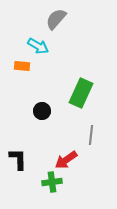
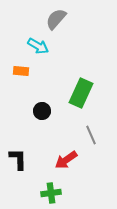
orange rectangle: moved 1 px left, 5 px down
gray line: rotated 30 degrees counterclockwise
green cross: moved 1 px left, 11 px down
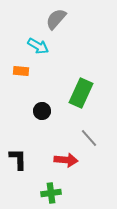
gray line: moved 2 px left, 3 px down; rotated 18 degrees counterclockwise
red arrow: rotated 140 degrees counterclockwise
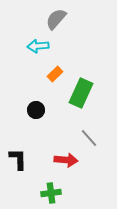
cyan arrow: rotated 145 degrees clockwise
orange rectangle: moved 34 px right, 3 px down; rotated 49 degrees counterclockwise
black circle: moved 6 px left, 1 px up
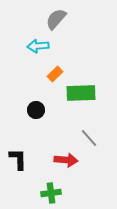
green rectangle: rotated 64 degrees clockwise
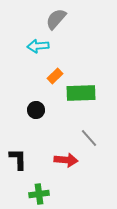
orange rectangle: moved 2 px down
green cross: moved 12 px left, 1 px down
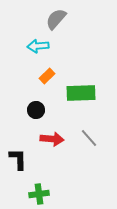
orange rectangle: moved 8 px left
red arrow: moved 14 px left, 21 px up
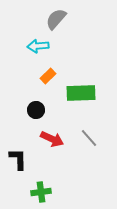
orange rectangle: moved 1 px right
red arrow: rotated 20 degrees clockwise
green cross: moved 2 px right, 2 px up
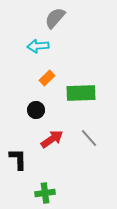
gray semicircle: moved 1 px left, 1 px up
orange rectangle: moved 1 px left, 2 px down
red arrow: rotated 60 degrees counterclockwise
green cross: moved 4 px right, 1 px down
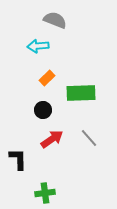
gray semicircle: moved 2 px down; rotated 70 degrees clockwise
black circle: moved 7 px right
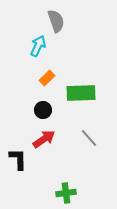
gray semicircle: moved 1 px right, 1 px down; rotated 50 degrees clockwise
cyan arrow: rotated 120 degrees clockwise
red arrow: moved 8 px left
green cross: moved 21 px right
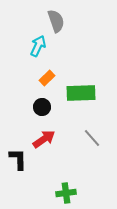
black circle: moved 1 px left, 3 px up
gray line: moved 3 px right
